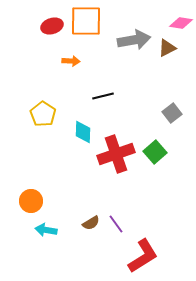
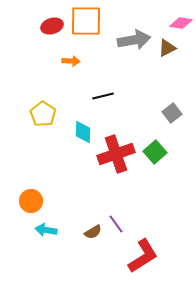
brown semicircle: moved 2 px right, 9 px down
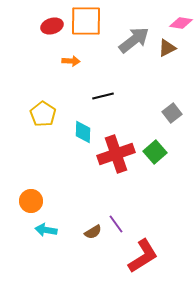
gray arrow: rotated 28 degrees counterclockwise
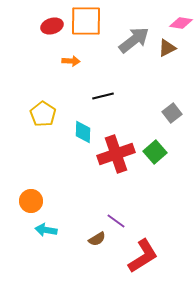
purple line: moved 3 px up; rotated 18 degrees counterclockwise
brown semicircle: moved 4 px right, 7 px down
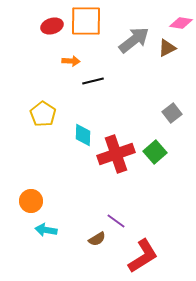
black line: moved 10 px left, 15 px up
cyan diamond: moved 3 px down
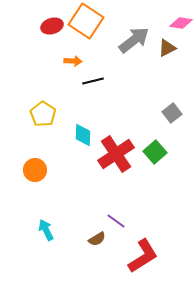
orange square: rotated 32 degrees clockwise
orange arrow: moved 2 px right
red cross: rotated 15 degrees counterclockwise
orange circle: moved 4 px right, 31 px up
cyan arrow: rotated 55 degrees clockwise
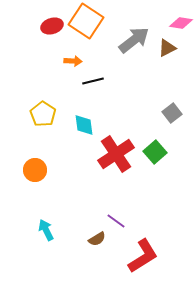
cyan diamond: moved 1 px right, 10 px up; rotated 10 degrees counterclockwise
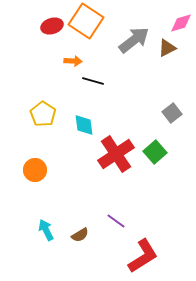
pink diamond: rotated 25 degrees counterclockwise
black line: rotated 30 degrees clockwise
brown semicircle: moved 17 px left, 4 px up
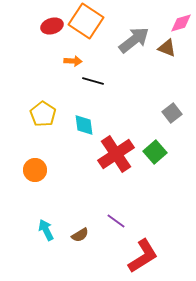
brown triangle: rotated 48 degrees clockwise
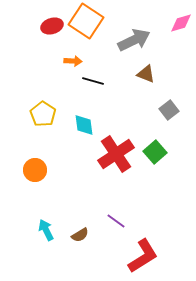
gray arrow: rotated 12 degrees clockwise
brown triangle: moved 21 px left, 26 px down
gray square: moved 3 px left, 3 px up
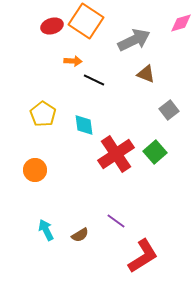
black line: moved 1 px right, 1 px up; rotated 10 degrees clockwise
